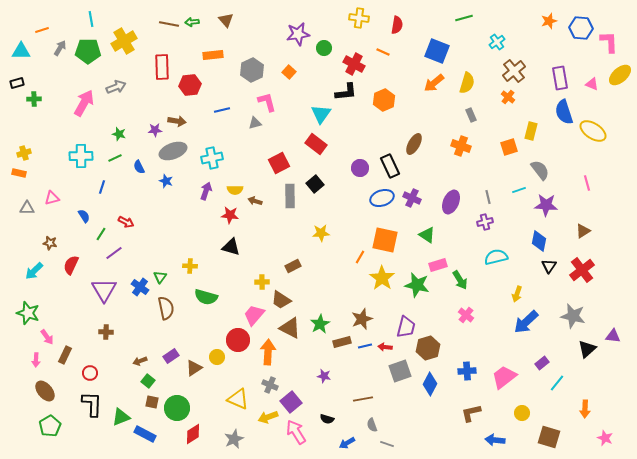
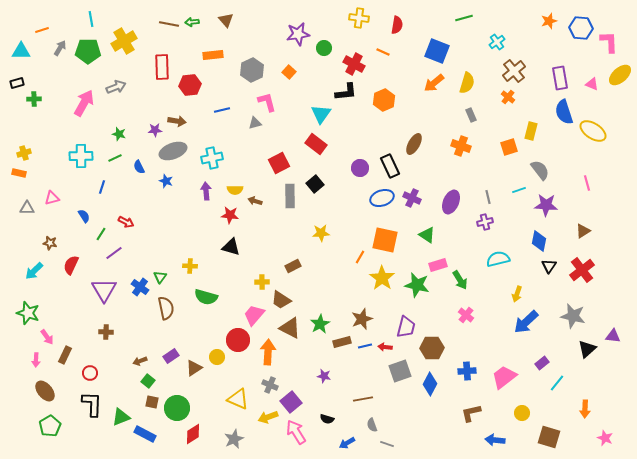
purple arrow at (206, 191): rotated 24 degrees counterclockwise
cyan semicircle at (496, 257): moved 2 px right, 2 px down
brown hexagon at (428, 348): moved 4 px right; rotated 15 degrees clockwise
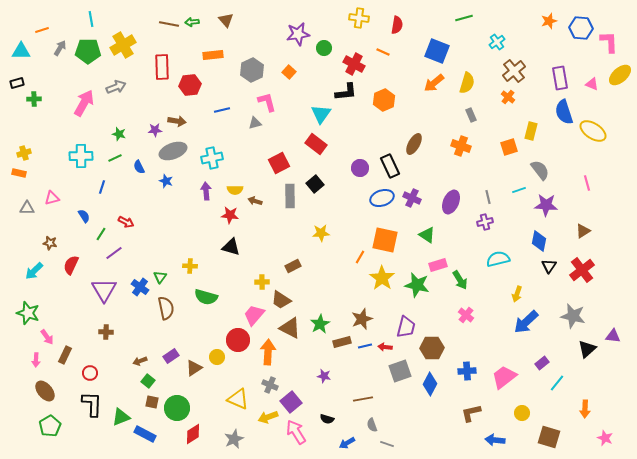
yellow cross at (124, 41): moved 1 px left, 4 px down
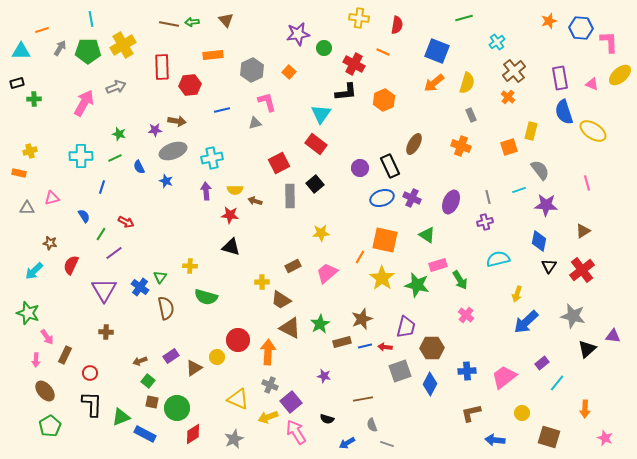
yellow cross at (24, 153): moved 6 px right, 2 px up
pink trapezoid at (254, 315): moved 73 px right, 42 px up; rotated 10 degrees clockwise
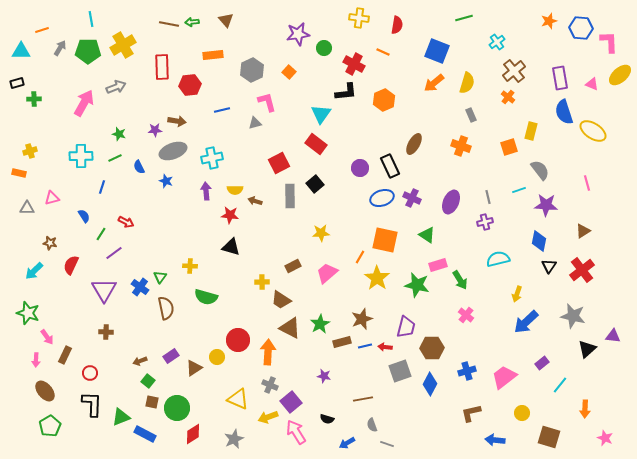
yellow star at (382, 278): moved 5 px left
blue cross at (467, 371): rotated 12 degrees counterclockwise
cyan line at (557, 383): moved 3 px right, 2 px down
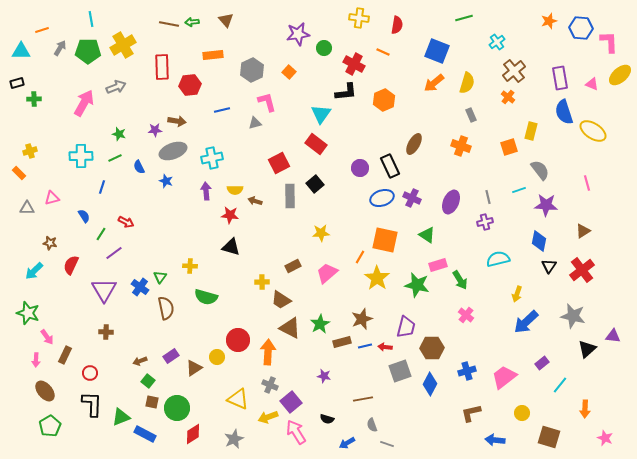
orange rectangle at (19, 173): rotated 32 degrees clockwise
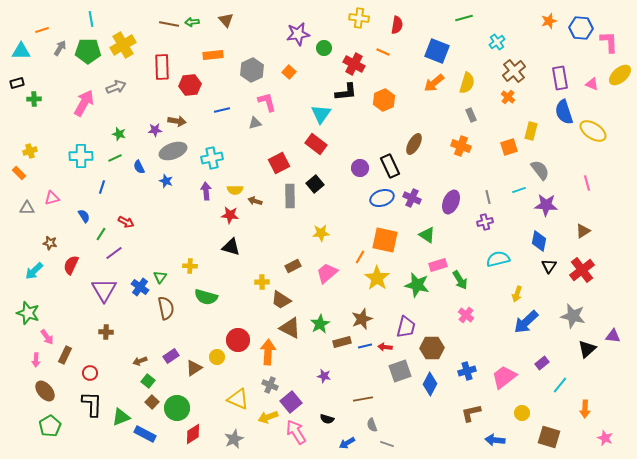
brown square at (152, 402): rotated 32 degrees clockwise
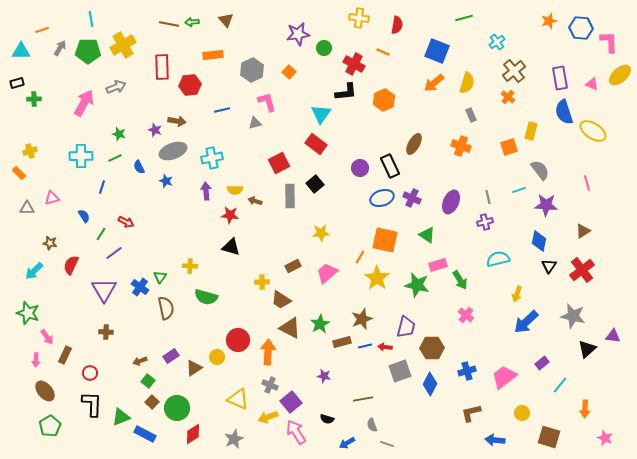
purple star at (155, 130): rotated 24 degrees clockwise
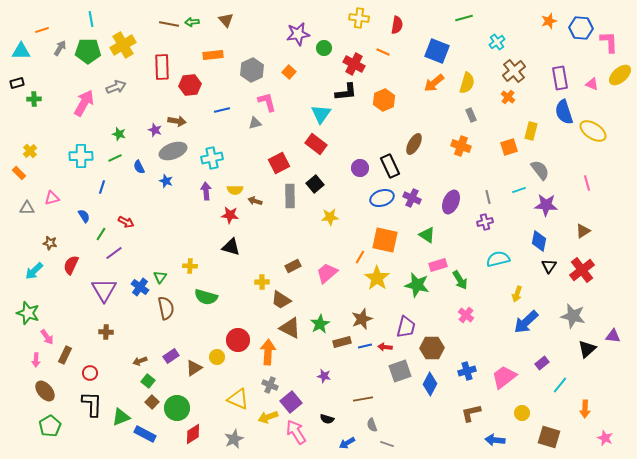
yellow cross at (30, 151): rotated 24 degrees counterclockwise
yellow star at (321, 233): moved 9 px right, 16 px up
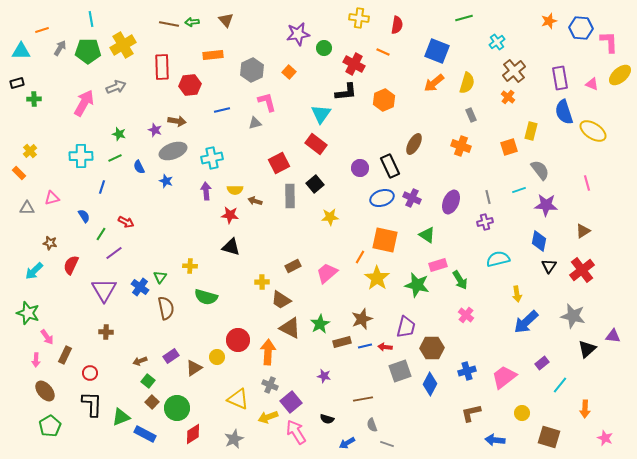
yellow arrow at (517, 294): rotated 28 degrees counterclockwise
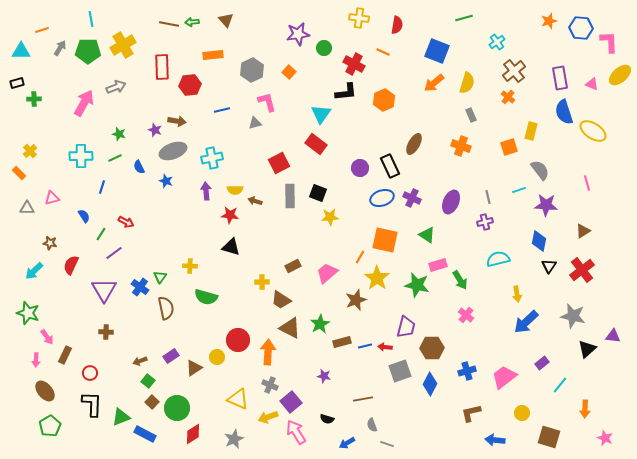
black square at (315, 184): moved 3 px right, 9 px down; rotated 30 degrees counterclockwise
brown star at (362, 319): moved 6 px left, 19 px up
